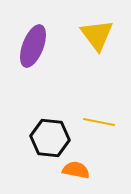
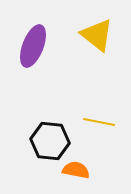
yellow triangle: rotated 15 degrees counterclockwise
black hexagon: moved 3 px down
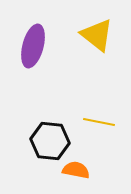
purple ellipse: rotated 6 degrees counterclockwise
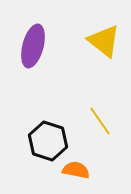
yellow triangle: moved 7 px right, 6 px down
yellow line: moved 1 px right, 1 px up; rotated 44 degrees clockwise
black hexagon: moved 2 px left; rotated 12 degrees clockwise
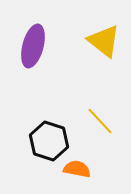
yellow line: rotated 8 degrees counterclockwise
black hexagon: moved 1 px right
orange semicircle: moved 1 px right, 1 px up
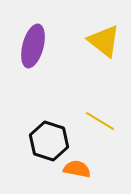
yellow line: rotated 16 degrees counterclockwise
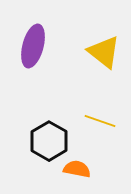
yellow triangle: moved 11 px down
yellow line: rotated 12 degrees counterclockwise
black hexagon: rotated 12 degrees clockwise
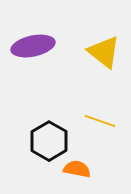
purple ellipse: rotated 63 degrees clockwise
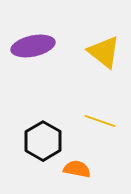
black hexagon: moved 6 px left
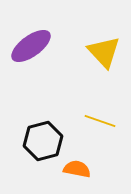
purple ellipse: moved 2 px left; rotated 24 degrees counterclockwise
yellow triangle: rotated 9 degrees clockwise
black hexagon: rotated 15 degrees clockwise
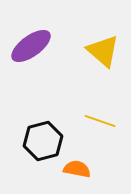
yellow triangle: moved 1 px left, 1 px up; rotated 6 degrees counterclockwise
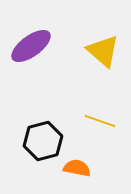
orange semicircle: moved 1 px up
